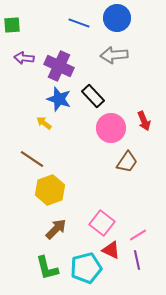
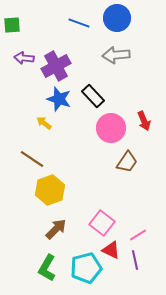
gray arrow: moved 2 px right
purple cross: moved 3 px left; rotated 36 degrees clockwise
purple line: moved 2 px left
green L-shape: rotated 44 degrees clockwise
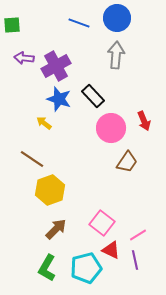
gray arrow: rotated 100 degrees clockwise
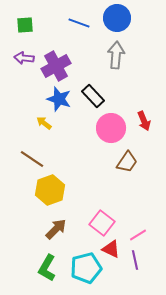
green square: moved 13 px right
red triangle: moved 1 px up
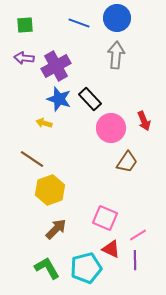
black rectangle: moved 3 px left, 3 px down
yellow arrow: rotated 21 degrees counterclockwise
pink square: moved 3 px right, 5 px up; rotated 15 degrees counterclockwise
purple line: rotated 12 degrees clockwise
green L-shape: rotated 120 degrees clockwise
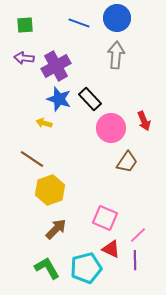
pink line: rotated 12 degrees counterclockwise
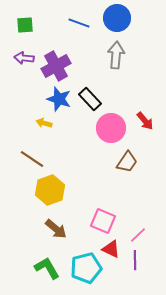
red arrow: moved 1 px right; rotated 18 degrees counterclockwise
pink square: moved 2 px left, 3 px down
brown arrow: rotated 85 degrees clockwise
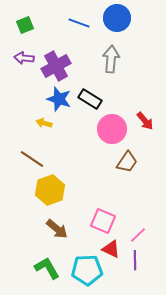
green square: rotated 18 degrees counterclockwise
gray arrow: moved 5 px left, 4 px down
black rectangle: rotated 15 degrees counterclockwise
pink circle: moved 1 px right, 1 px down
brown arrow: moved 1 px right
cyan pentagon: moved 1 px right, 2 px down; rotated 12 degrees clockwise
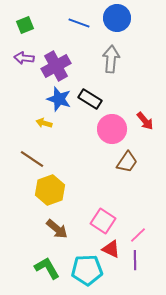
pink square: rotated 10 degrees clockwise
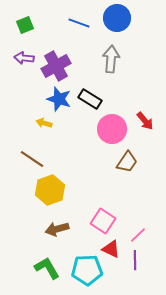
brown arrow: rotated 125 degrees clockwise
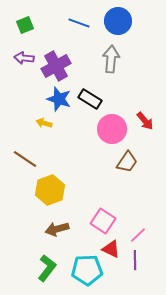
blue circle: moved 1 px right, 3 px down
brown line: moved 7 px left
green L-shape: rotated 68 degrees clockwise
